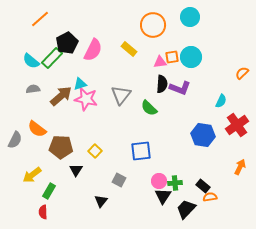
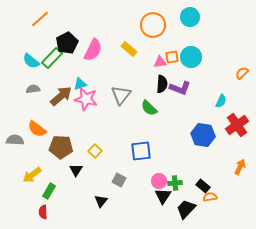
gray semicircle at (15, 140): rotated 114 degrees counterclockwise
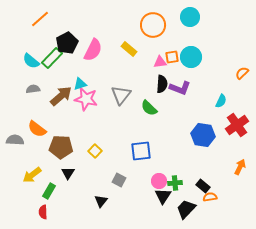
black triangle at (76, 170): moved 8 px left, 3 px down
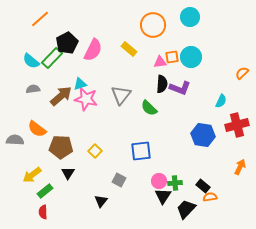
red cross at (237, 125): rotated 20 degrees clockwise
green rectangle at (49, 191): moved 4 px left; rotated 21 degrees clockwise
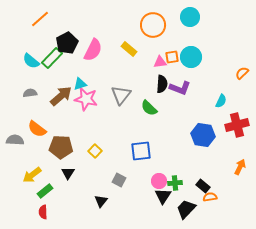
gray semicircle at (33, 89): moved 3 px left, 4 px down
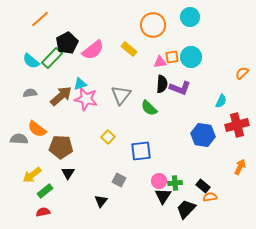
pink semicircle at (93, 50): rotated 25 degrees clockwise
gray semicircle at (15, 140): moved 4 px right, 1 px up
yellow square at (95, 151): moved 13 px right, 14 px up
red semicircle at (43, 212): rotated 80 degrees clockwise
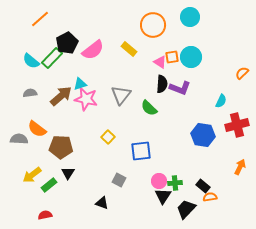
pink triangle at (160, 62): rotated 40 degrees clockwise
green rectangle at (45, 191): moved 4 px right, 6 px up
black triangle at (101, 201): moved 1 px right, 2 px down; rotated 48 degrees counterclockwise
red semicircle at (43, 212): moved 2 px right, 3 px down
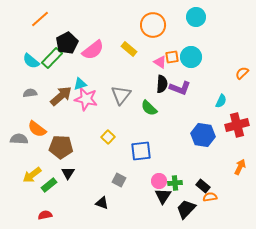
cyan circle at (190, 17): moved 6 px right
